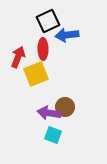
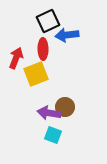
red arrow: moved 2 px left, 1 px down
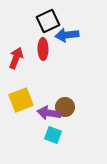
yellow square: moved 15 px left, 26 px down
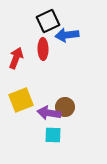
cyan square: rotated 18 degrees counterclockwise
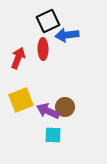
red arrow: moved 2 px right
purple arrow: moved 1 px left, 2 px up; rotated 15 degrees clockwise
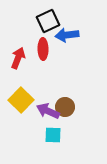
yellow square: rotated 25 degrees counterclockwise
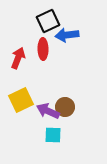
yellow square: rotated 20 degrees clockwise
